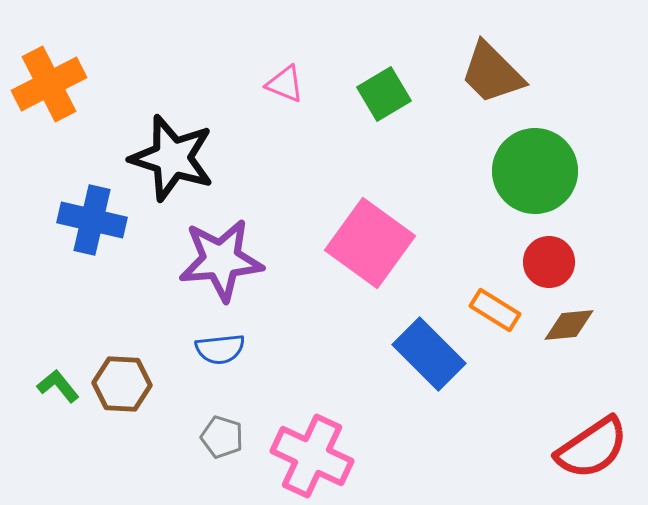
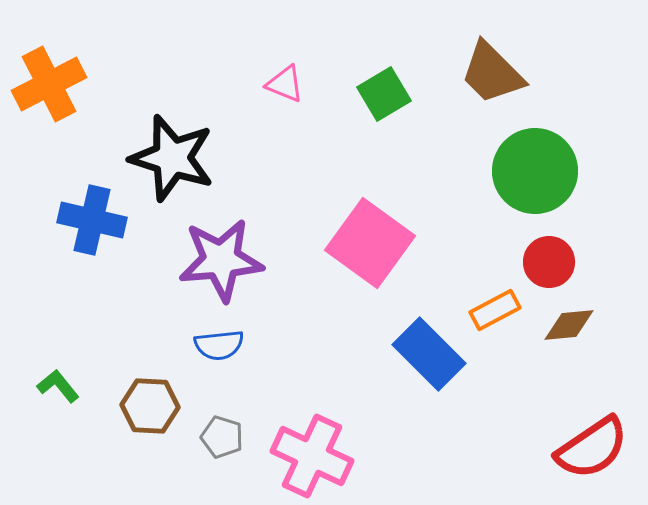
orange rectangle: rotated 60 degrees counterclockwise
blue semicircle: moved 1 px left, 4 px up
brown hexagon: moved 28 px right, 22 px down
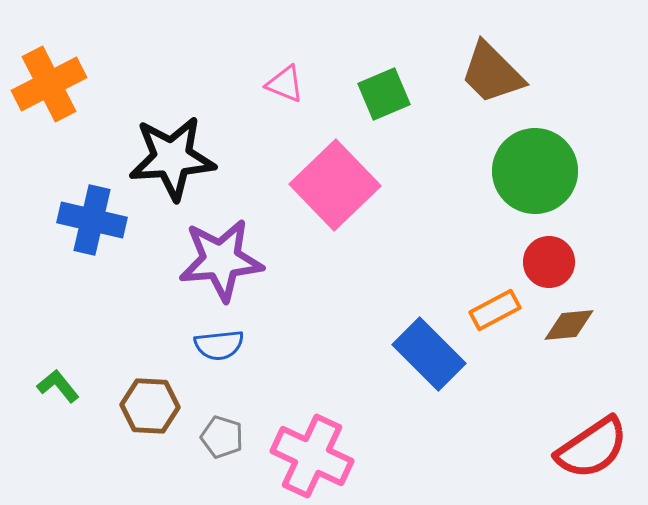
green square: rotated 8 degrees clockwise
black star: rotated 22 degrees counterclockwise
pink square: moved 35 px left, 58 px up; rotated 10 degrees clockwise
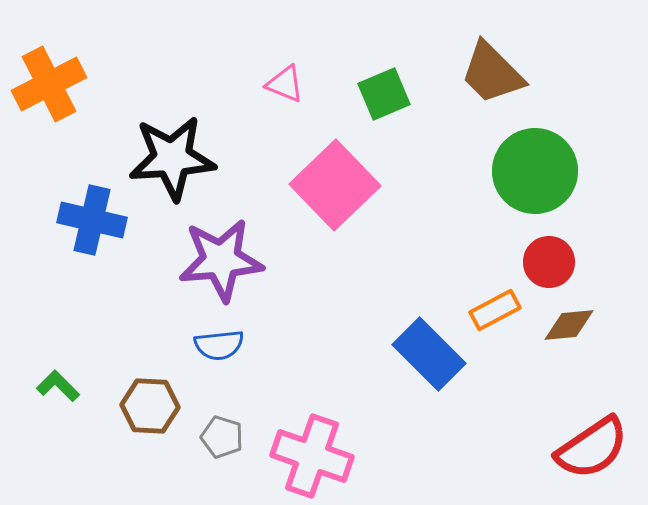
green L-shape: rotated 6 degrees counterclockwise
pink cross: rotated 6 degrees counterclockwise
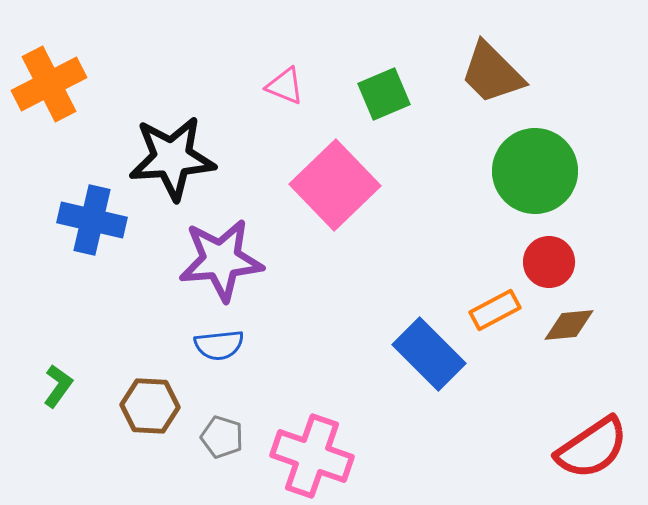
pink triangle: moved 2 px down
green L-shape: rotated 81 degrees clockwise
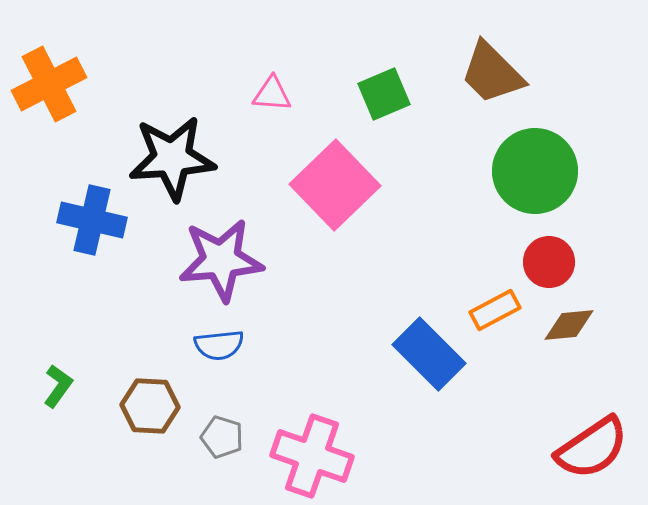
pink triangle: moved 13 px left, 8 px down; rotated 18 degrees counterclockwise
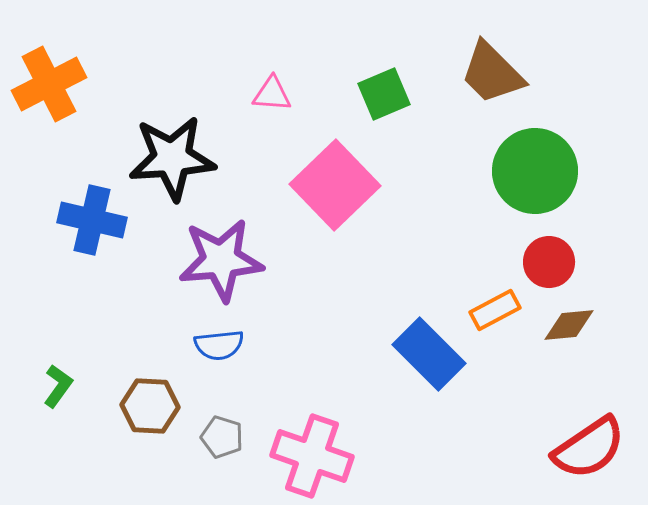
red semicircle: moved 3 px left
